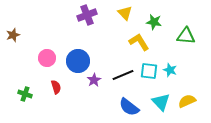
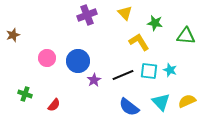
green star: moved 1 px right, 1 px down
red semicircle: moved 2 px left, 18 px down; rotated 56 degrees clockwise
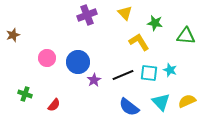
blue circle: moved 1 px down
cyan square: moved 2 px down
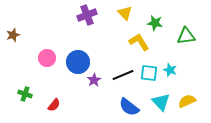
green triangle: rotated 12 degrees counterclockwise
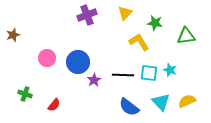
yellow triangle: rotated 28 degrees clockwise
black line: rotated 25 degrees clockwise
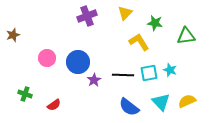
purple cross: moved 1 px down
cyan square: rotated 18 degrees counterclockwise
red semicircle: rotated 16 degrees clockwise
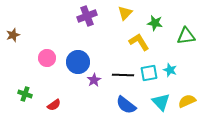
blue semicircle: moved 3 px left, 2 px up
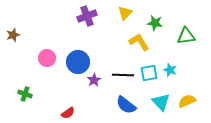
red semicircle: moved 14 px right, 8 px down
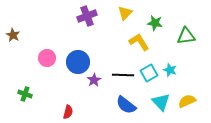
brown star: rotated 24 degrees counterclockwise
cyan square: rotated 18 degrees counterclockwise
red semicircle: moved 1 px up; rotated 40 degrees counterclockwise
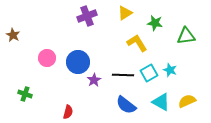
yellow triangle: rotated 14 degrees clockwise
yellow L-shape: moved 2 px left, 1 px down
cyan triangle: rotated 18 degrees counterclockwise
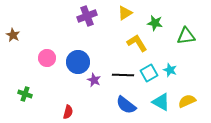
purple star: rotated 16 degrees counterclockwise
